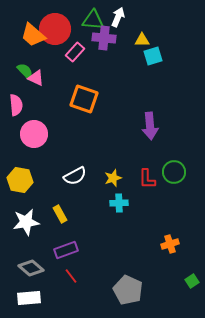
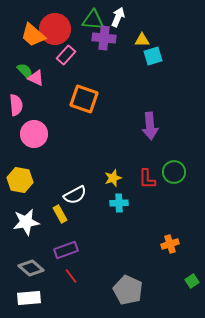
pink rectangle: moved 9 px left, 3 px down
white semicircle: moved 19 px down
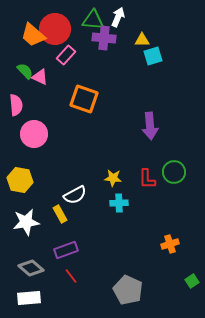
pink triangle: moved 4 px right, 1 px up
yellow star: rotated 24 degrees clockwise
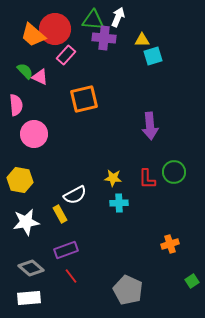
orange square: rotated 32 degrees counterclockwise
